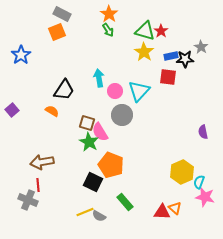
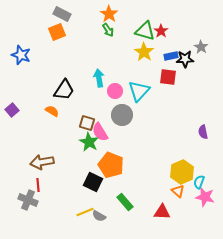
blue star: rotated 18 degrees counterclockwise
orange triangle: moved 3 px right, 17 px up
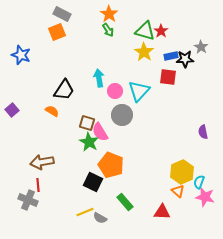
gray semicircle: moved 1 px right, 2 px down
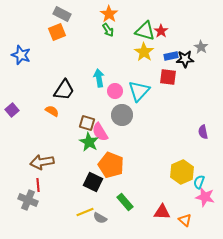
orange triangle: moved 7 px right, 29 px down
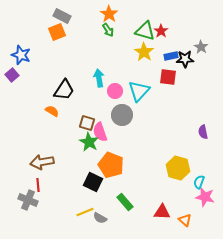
gray rectangle: moved 2 px down
purple square: moved 35 px up
pink semicircle: rotated 12 degrees clockwise
yellow hexagon: moved 4 px left, 4 px up; rotated 20 degrees counterclockwise
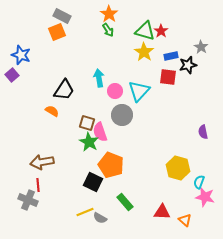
black star: moved 3 px right, 6 px down; rotated 12 degrees counterclockwise
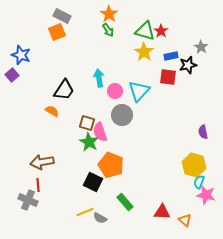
yellow hexagon: moved 16 px right, 3 px up
pink star: moved 1 px right, 2 px up
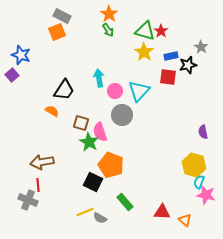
brown square: moved 6 px left
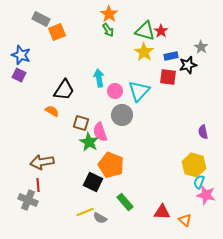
gray rectangle: moved 21 px left, 3 px down
purple square: moved 7 px right; rotated 24 degrees counterclockwise
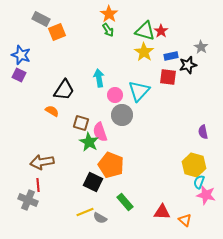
pink circle: moved 4 px down
